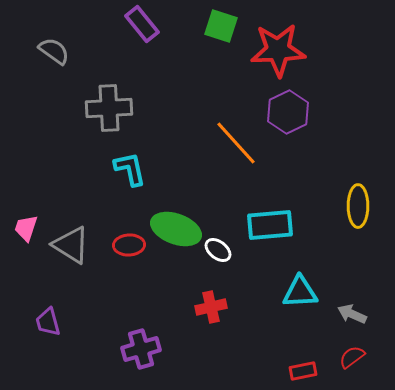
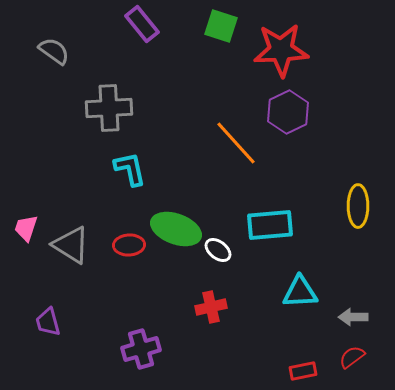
red star: moved 3 px right
gray arrow: moved 1 px right, 3 px down; rotated 24 degrees counterclockwise
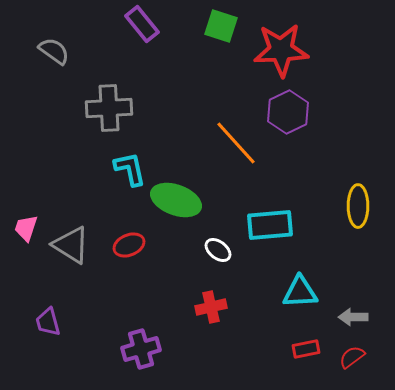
green ellipse: moved 29 px up
red ellipse: rotated 20 degrees counterclockwise
red rectangle: moved 3 px right, 22 px up
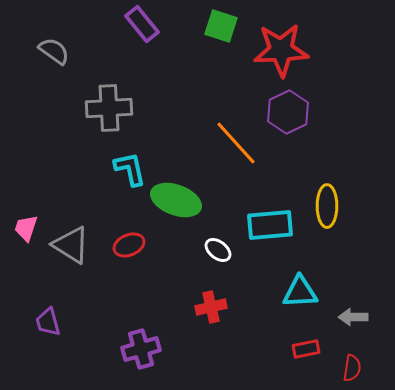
yellow ellipse: moved 31 px left
red semicircle: moved 11 px down; rotated 136 degrees clockwise
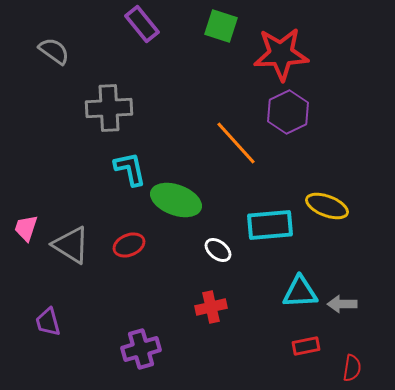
red star: moved 4 px down
yellow ellipse: rotated 69 degrees counterclockwise
gray arrow: moved 11 px left, 13 px up
red rectangle: moved 3 px up
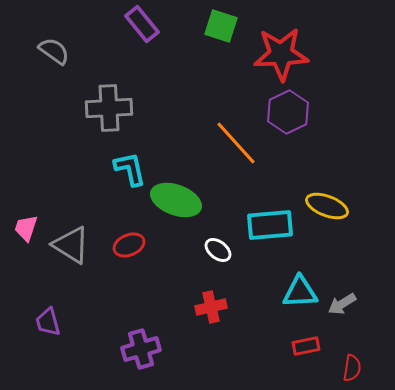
gray arrow: rotated 32 degrees counterclockwise
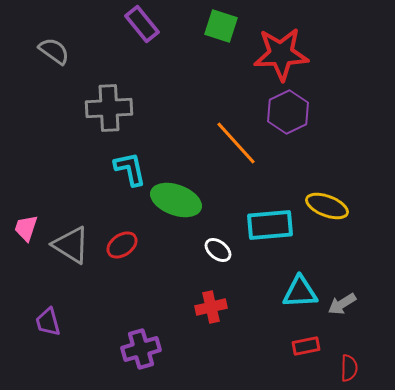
red ellipse: moved 7 px left; rotated 12 degrees counterclockwise
red semicircle: moved 3 px left; rotated 8 degrees counterclockwise
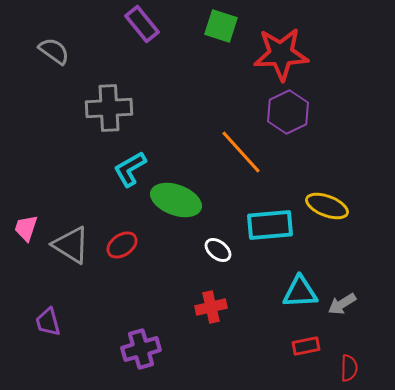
orange line: moved 5 px right, 9 px down
cyan L-shape: rotated 108 degrees counterclockwise
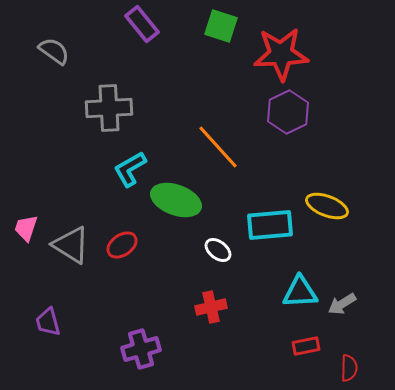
orange line: moved 23 px left, 5 px up
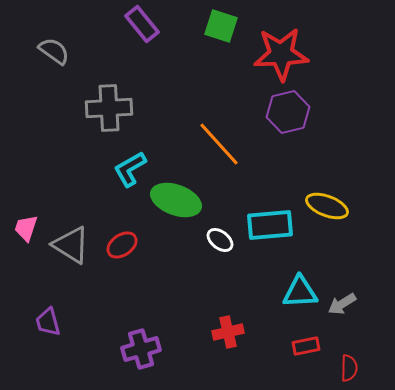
purple hexagon: rotated 12 degrees clockwise
orange line: moved 1 px right, 3 px up
white ellipse: moved 2 px right, 10 px up
red cross: moved 17 px right, 25 px down
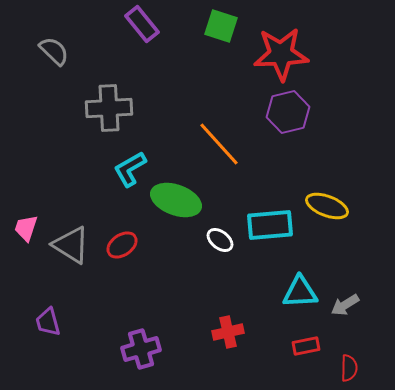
gray semicircle: rotated 8 degrees clockwise
gray arrow: moved 3 px right, 1 px down
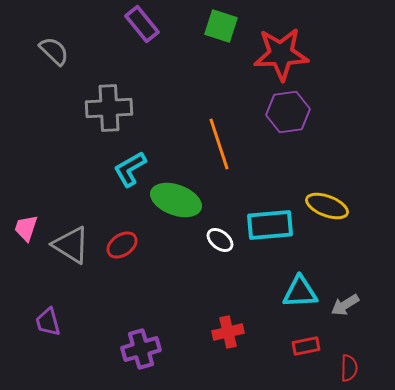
purple hexagon: rotated 6 degrees clockwise
orange line: rotated 24 degrees clockwise
